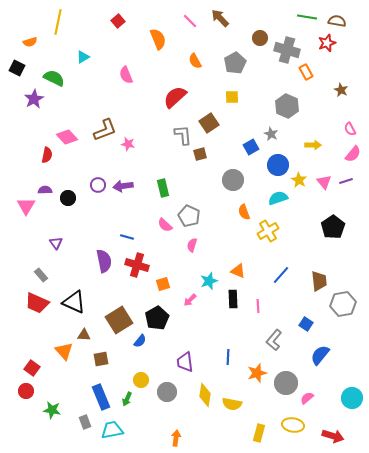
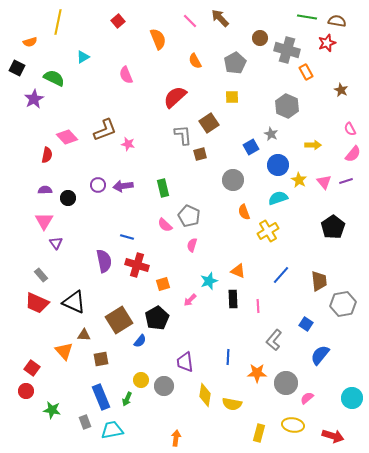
pink triangle at (26, 206): moved 18 px right, 15 px down
orange star at (257, 373): rotated 18 degrees clockwise
gray circle at (167, 392): moved 3 px left, 6 px up
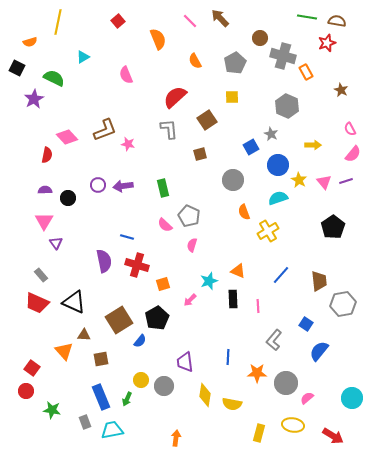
gray cross at (287, 50): moved 4 px left, 6 px down
brown square at (209, 123): moved 2 px left, 3 px up
gray L-shape at (183, 135): moved 14 px left, 6 px up
blue semicircle at (320, 355): moved 1 px left, 4 px up
red arrow at (333, 436): rotated 15 degrees clockwise
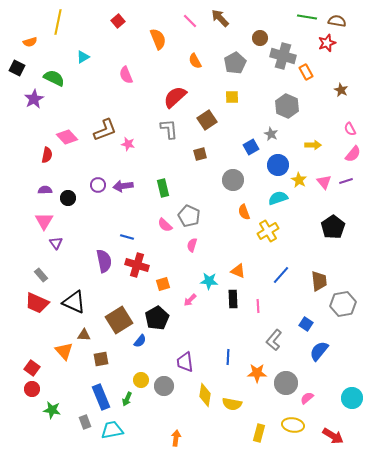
cyan star at (209, 281): rotated 24 degrees clockwise
red circle at (26, 391): moved 6 px right, 2 px up
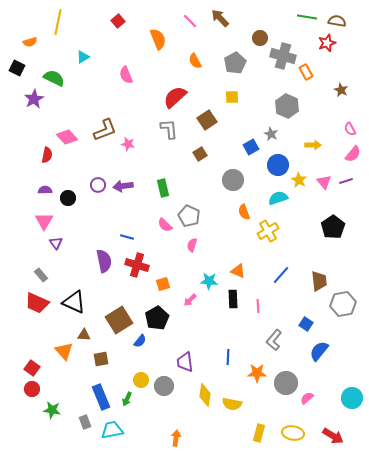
brown square at (200, 154): rotated 16 degrees counterclockwise
yellow ellipse at (293, 425): moved 8 px down
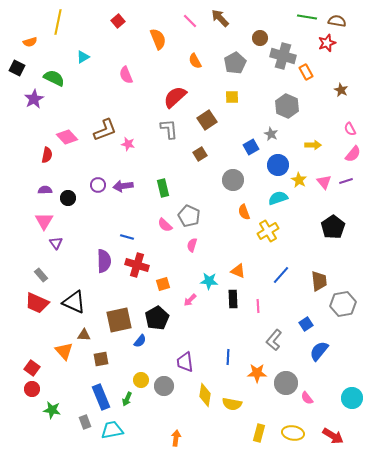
purple semicircle at (104, 261): rotated 10 degrees clockwise
brown square at (119, 320): rotated 20 degrees clockwise
blue square at (306, 324): rotated 24 degrees clockwise
pink semicircle at (307, 398): rotated 88 degrees counterclockwise
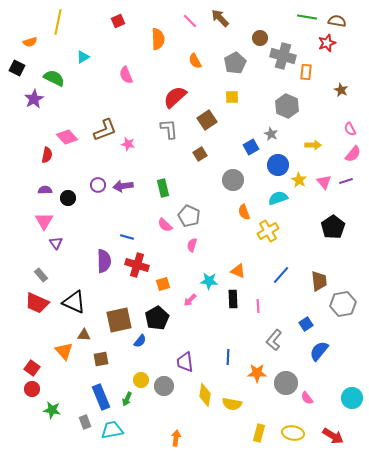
red square at (118, 21): rotated 16 degrees clockwise
orange semicircle at (158, 39): rotated 20 degrees clockwise
orange rectangle at (306, 72): rotated 35 degrees clockwise
